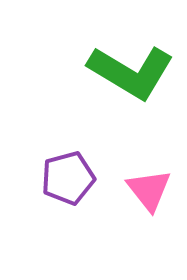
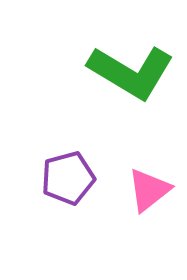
pink triangle: rotated 30 degrees clockwise
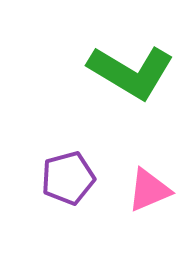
pink triangle: rotated 15 degrees clockwise
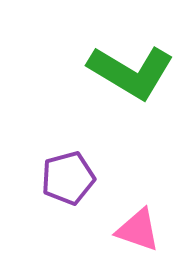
pink triangle: moved 11 px left, 40 px down; rotated 42 degrees clockwise
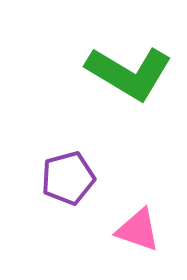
green L-shape: moved 2 px left, 1 px down
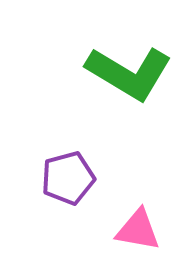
pink triangle: rotated 9 degrees counterclockwise
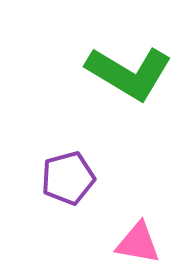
pink triangle: moved 13 px down
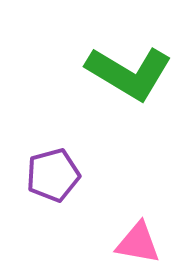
purple pentagon: moved 15 px left, 3 px up
